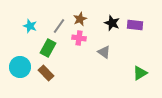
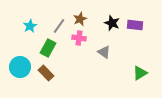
cyan star: rotated 24 degrees clockwise
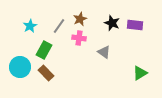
green rectangle: moved 4 px left, 2 px down
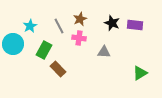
gray line: rotated 63 degrees counterclockwise
gray triangle: rotated 32 degrees counterclockwise
cyan circle: moved 7 px left, 23 px up
brown rectangle: moved 12 px right, 4 px up
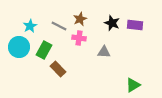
gray line: rotated 35 degrees counterclockwise
cyan circle: moved 6 px right, 3 px down
green triangle: moved 7 px left, 12 px down
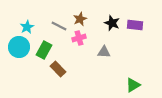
cyan star: moved 3 px left, 1 px down
pink cross: rotated 24 degrees counterclockwise
